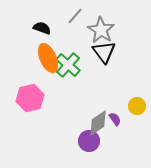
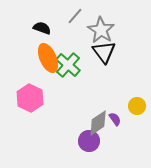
pink hexagon: rotated 20 degrees counterclockwise
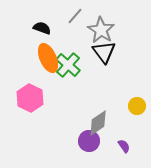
purple semicircle: moved 9 px right, 27 px down
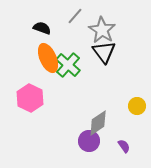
gray star: moved 1 px right
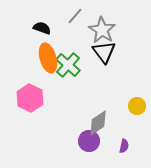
orange ellipse: rotated 8 degrees clockwise
purple semicircle: rotated 48 degrees clockwise
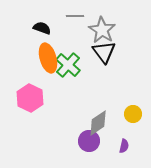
gray line: rotated 48 degrees clockwise
yellow circle: moved 4 px left, 8 px down
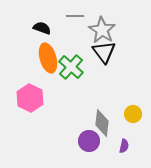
green cross: moved 3 px right, 2 px down
gray diamond: moved 4 px right; rotated 48 degrees counterclockwise
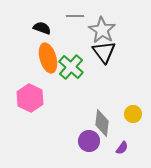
purple semicircle: moved 2 px left, 2 px down; rotated 24 degrees clockwise
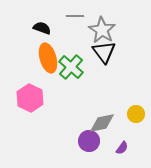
yellow circle: moved 3 px right
gray diamond: rotated 72 degrees clockwise
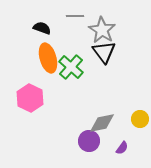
yellow circle: moved 4 px right, 5 px down
